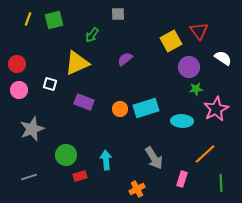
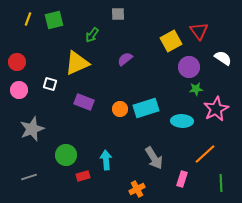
red circle: moved 2 px up
red rectangle: moved 3 px right
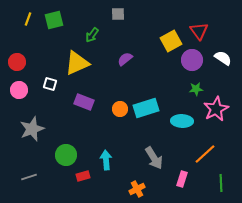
purple circle: moved 3 px right, 7 px up
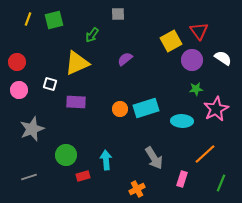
purple rectangle: moved 8 px left; rotated 18 degrees counterclockwise
green line: rotated 24 degrees clockwise
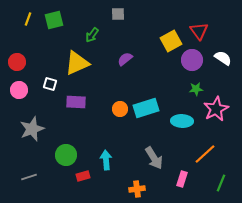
orange cross: rotated 21 degrees clockwise
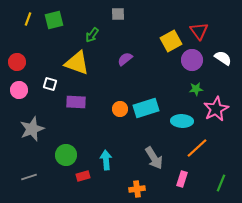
yellow triangle: rotated 44 degrees clockwise
orange line: moved 8 px left, 6 px up
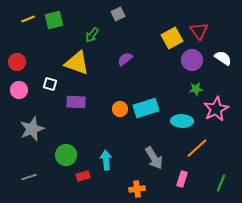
gray square: rotated 24 degrees counterclockwise
yellow line: rotated 48 degrees clockwise
yellow square: moved 1 px right, 3 px up
